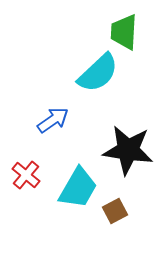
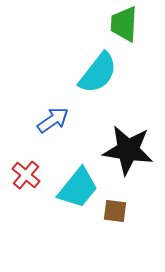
green trapezoid: moved 8 px up
cyan semicircle: rotated 9 degrees counterclockwise
cyan trapezoid: rotated 9 degrees clockwise
brown square: rotated 35 degrees clockwise
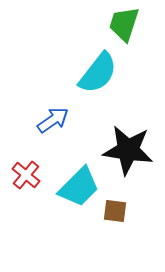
green trapezoid: rotated 15 degrees clockwise
cyan trapezoid: moved 1 px right, 1 px up; rotated 6 degrees clockwise
